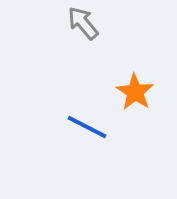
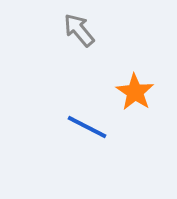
gray arrow: moved 4 px left, 7 px down
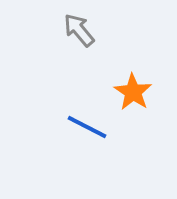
orange star: moved 2 px left
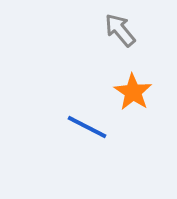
gray arrow: moved 41 px right
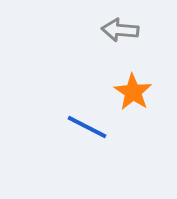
gray arrow: rotated 45 degrees counterclockwise
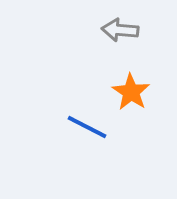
orange star: moved 2 px left
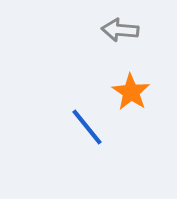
blue line: rotated 24 degrees clockwise
